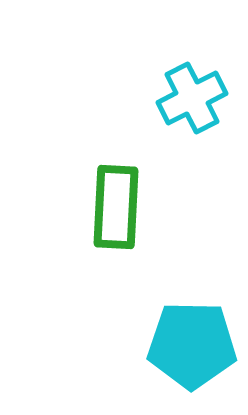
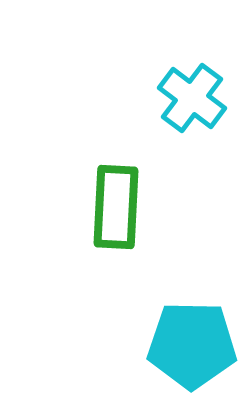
cyan cross: rotated 26 degrees counterclockwise
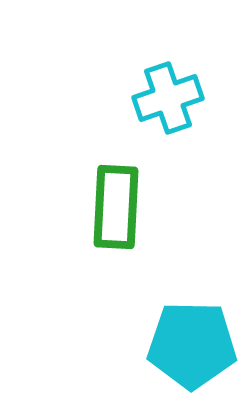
cyan cross: moved 24 px left; rotated 34 degrees clockwise
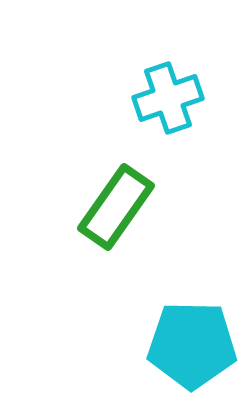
green rectangle: rotated 32 degrees clockwise
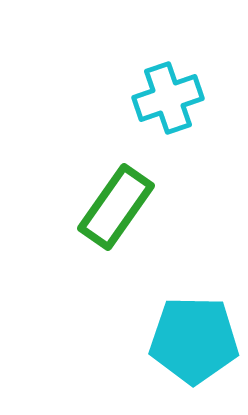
cyan pentagon: moved 2 px right, 5 px up
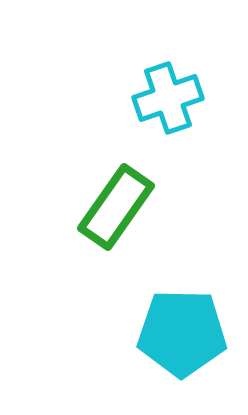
cyan pentagon: moved 12 px left, 7 px up
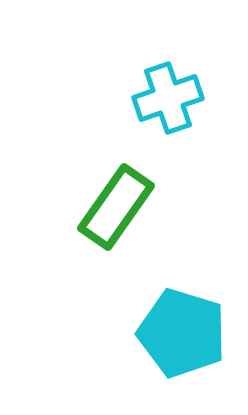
cyan pentagon: rotated 16 degrees clockwise
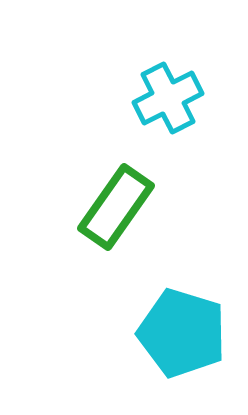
cyan cross: rotated 8 degrees counterclockwise
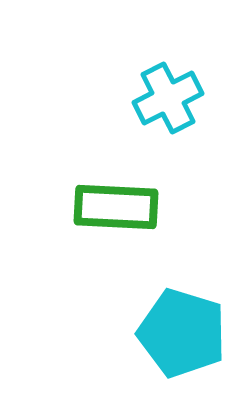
green rectangle: rotated 58 degrees clockwise
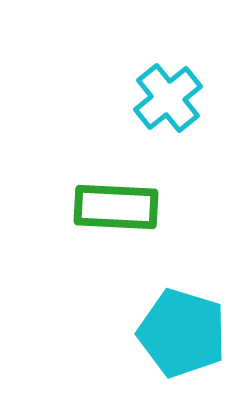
cyan cross: rotated 12 degrees counterclockwise
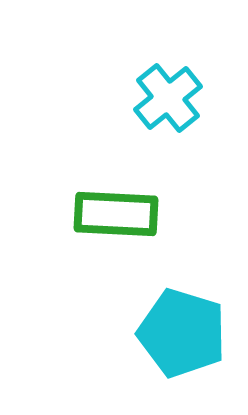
green rectangle: moved 7 px down
